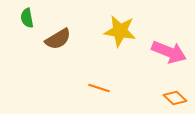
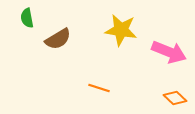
yellow star: moved 1 px right, 1 px up
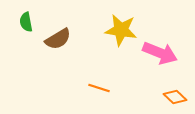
green semicircle: moved 1 px left, 4 px down
pink arrow: moved 9 px left, 1 px down
orange diamond: moved 1 px up
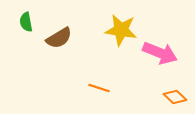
brown semicircle: moved 1 px right, 1 px up
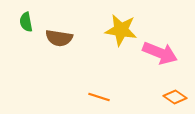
brown semicircle: rotated 40 degrees clockwise
orange line: moved 9 px down
orange diamond: rotated 10 degrees counterclockwise
